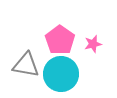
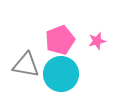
pink pentagon: rotated 16 degrees clockwise
pink star: moved 4 px right, 3 px up
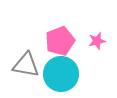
pink pentagon: moved 1 px down
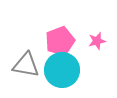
cyan circle: moved 1 px right, 4 px up
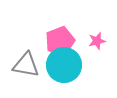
cyan circle: moved 2 px right, 5 px up
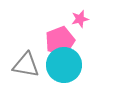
pink star: moved 17 px left, 22 px up
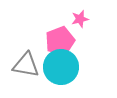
cyan circle: moved 3 px left, 2 px down
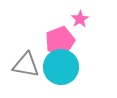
pink star: rotated 18 degrees counterclockwise
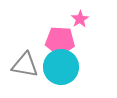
pink pentagon: rotated 24 degrees clockwise
gray triangle: moved 1 px left
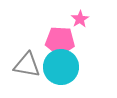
gray triangle: moved 2 px right
